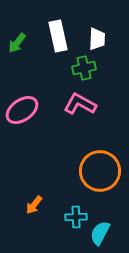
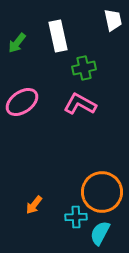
white trapezoid: moved 16 px right, 19 px up; rotated 15 degrees counterclockwise
pink ellipse: moved 8 px up
orange circle: moved 2 px right, 21 px down
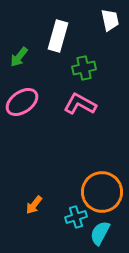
white trapezoid: moved 3 px left
white rectangle: rotated 28 degrees clockwise
green arrow: moved 2 px right, 14 px down
cyan cross: rotated 15 degrees counterclockwise
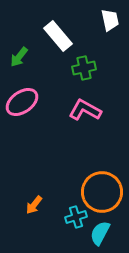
white rectangle: rotated 56 degrees counterclockwise
pink L-shape: moved 5 px right, 6 px down
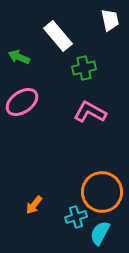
green arrow: rotated 75 degrees clockwise
pink L-shape: moved 5 px right, 2 px down
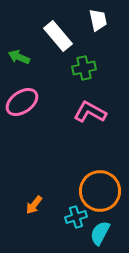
white trapezoid: moved 12 px left
orange circle: moved 2 px left, 1 px up
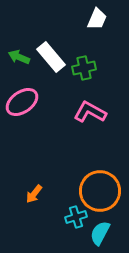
white trapezoid: moved 1 px left, 1 px up; rotated 35 degrees clockwise
white rectangle: moved 7 px left, 21 px down
orange arrow: moved 11 px up
